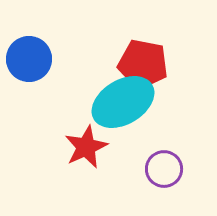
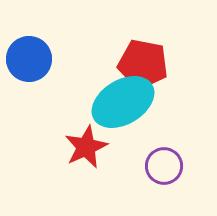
purple circle: moved 3 px up
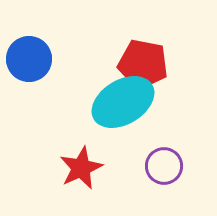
red star: moved 5 px left, 21 px down
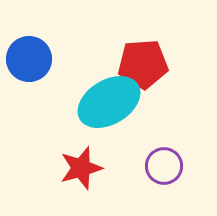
red pentagon: rotated 15 degrees counterclockwise
cyan ellipse: moved 14 px left
red star: rotated 9 degrees clockwise
